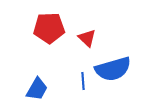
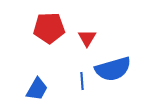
red triangle: rotated 18 degrees clockwise
blue line: moved 1 px left
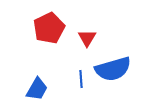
red pentagon: rotated 24 degrees counterclockwise
blue line: moved 1 px left, 2 px up
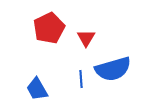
red triangle: moved 1 px left
blue trapezoid: rotated 120 degrees clockwise
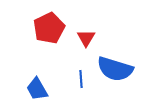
blue semicircle: moved 2 px right; rotated 33 degrees clockwise
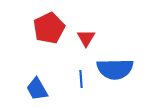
blue semicircle: rotated 18 degrees counterclockwise
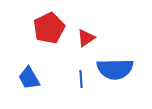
red triangle: rotated 24 degrees clockwise
blue trapezoid: moved 8 px left, 11 px up
